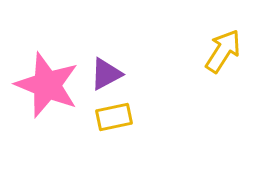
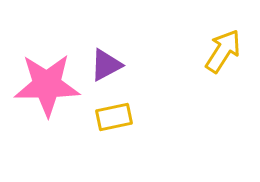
purple triangle: moved 9 px up
pink star: rotated 22 degrees counterclockwise
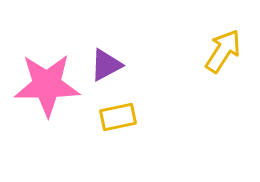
yellow rectangle: moved 4 px right
